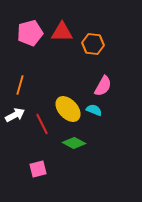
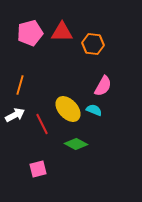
green diamond: moved 2 px right, 1 px down
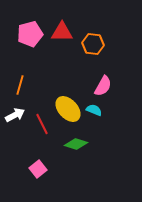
pink pentagon: moved 1 px down
green diamond: rotated 10 degrees counterclockwise
pink square: rotated 24 degrees counterclockwise
